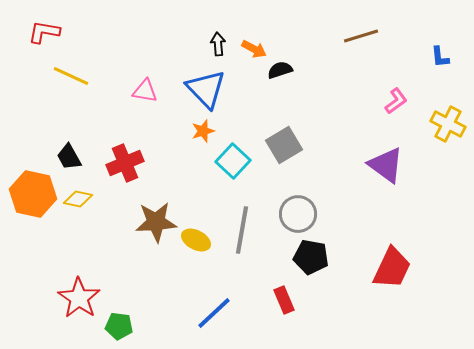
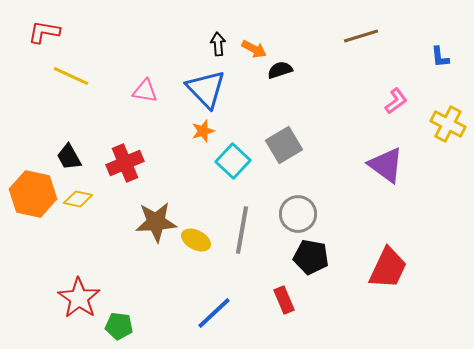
red trapezoid: moved 4 px left
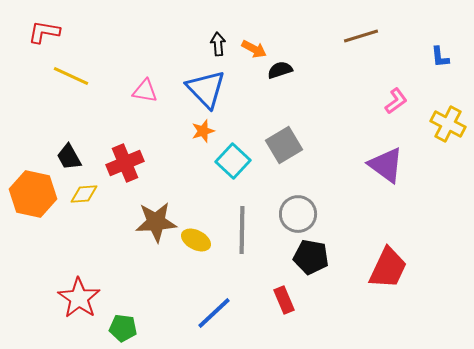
yellow diamond: moved 6 px right, 5 px up; rotated 16 degrees counterclockwise
gray line: rotated 9 degrees counterclockwise
green pentagon: moved 4 px right, 2 px down
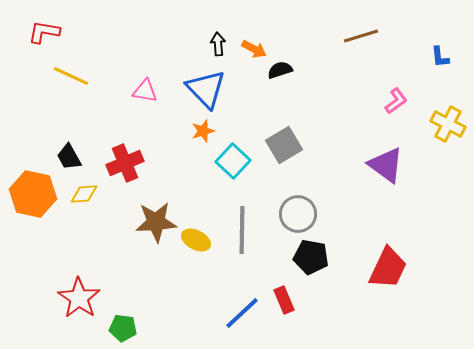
blue line: moved 28 px right
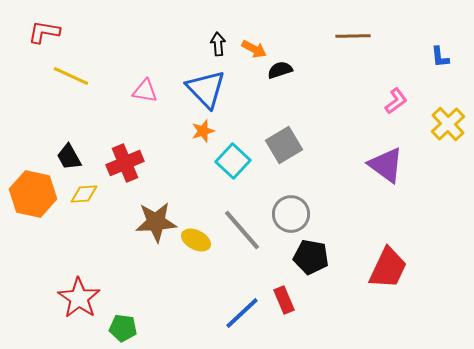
brown line: moved 8 px left; rotated 16 degrees clockwise
yellow cross: rotated 20 degrees clockwise
gray circle: moved 7 px left
gray line: rotated 42 degrees counterclockwise
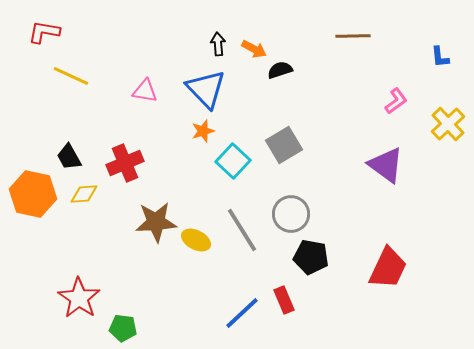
gray line: rotated 9 degrees clockwise
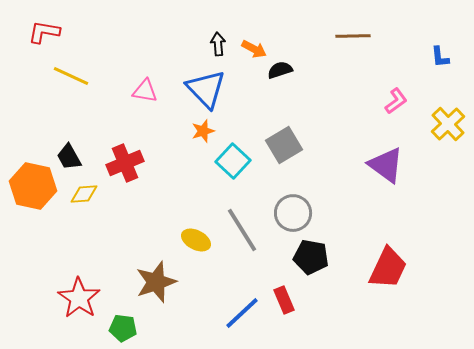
orange hexagon: moved 8 px up
gray circle: moved 2 px right, 1 px up
brown star: moved 60 px down; rotated 15 degrees counterclockwise
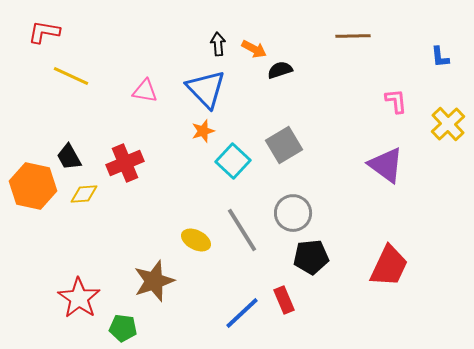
pink L-shape: rotated 60 degrees counterclockwise
black pentagon: rotated 16 degrees counterclockwise
red trapezoid: moved 1 px right, 2 px up
brown star: moved 2 px left, 1 px up
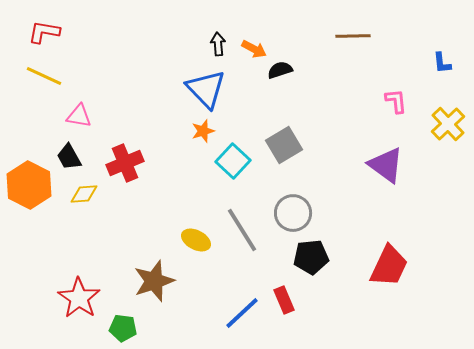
blue L-shape: moved 2 px right, 6 px down
yellow line: moved 27 px left
pink triangle: moved 66 px left, 25 px down
orange hexagon: moved 4 px left, 1 px up; rotated 15 degrees clockwise
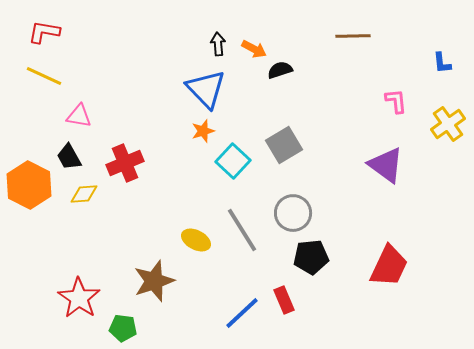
yellow cross: rotated 8 degrees clockwise
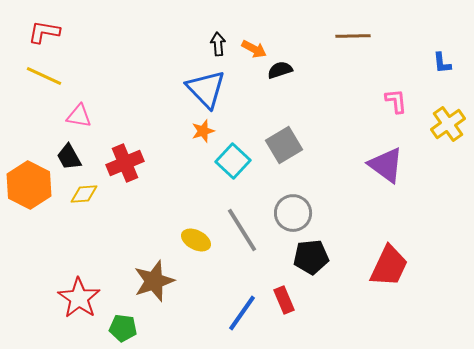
blue line: rotated 12 degrees counterclockwise
